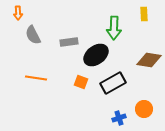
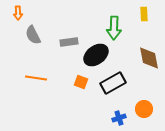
brown diamond: moved 2 px up; rotated 70 degrees clockwise
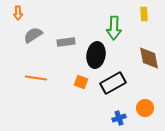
gray semicircle: rotated 84 degrees clockwise
gray rectangle: moved 3 px left
black ellipse: rotated 45 degrees counterclockwise
orange circle: moved 1 px right, 1 px up
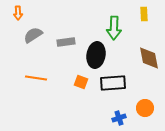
black rectangle: rotated 25 degrees clockwise
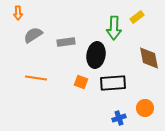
yellow rectangle: moved 7 px left, 3 px down; rotated 56 degrees clockwise
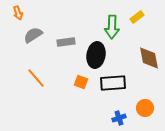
orange arrow: rotated 16 degrees counterclockwise
green arrow: moved 2 px left, 1 px up
orange line: rotated 40 degrees clockwise
